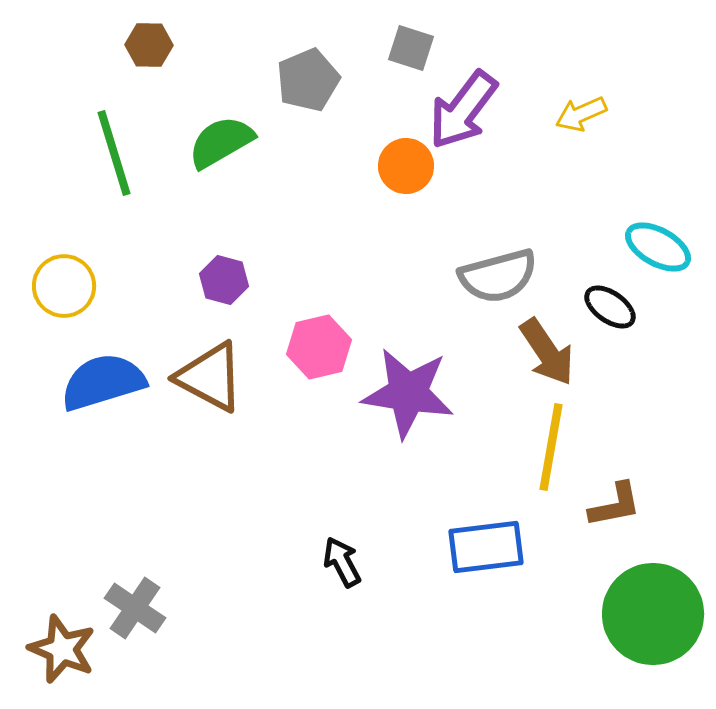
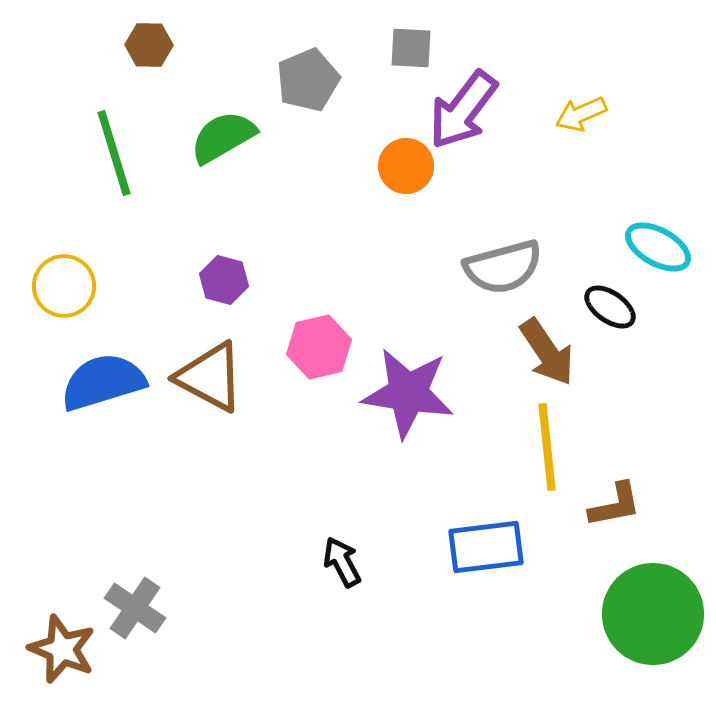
gray square: rotated 15 degrees counterclockwise
green semicircle: moved 2 px right, 5 px up
gray semicircle: moved 5 px right, 9 px up
yellow line: moved 4 px left; rotated 16 degrees counterclockwise
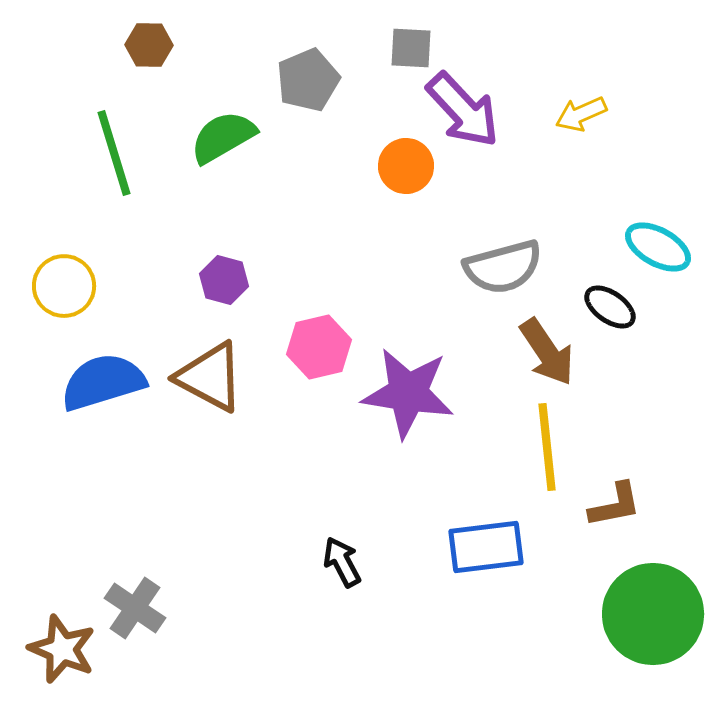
purple arrow: rotated 80 degrees counterclockwise
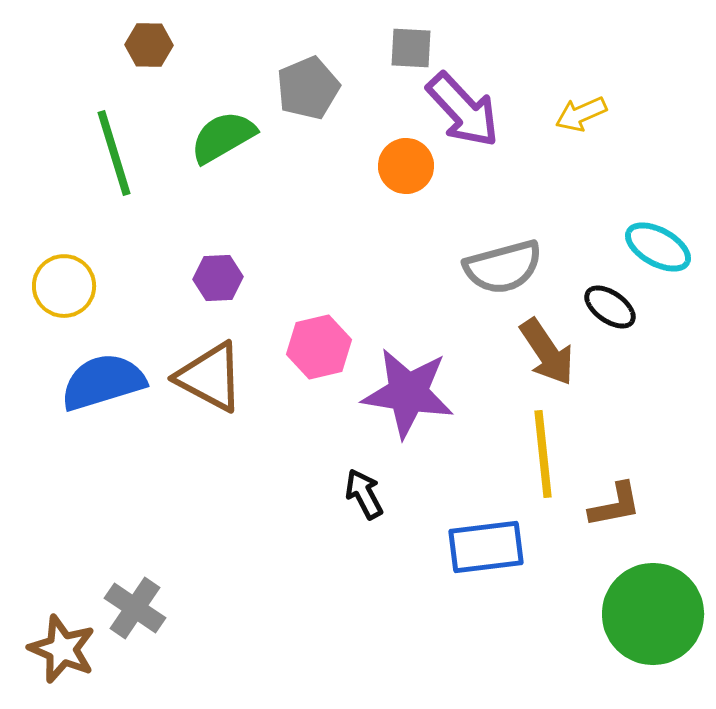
gray pentagon: moved 8 px down
purple hexagon: moved 6 px left, 2 px up; rotated 18 degrees counterclockwise
yellow line: moved 4 px left, 7 px down
black arrow: moved 22 px right, 68 px up
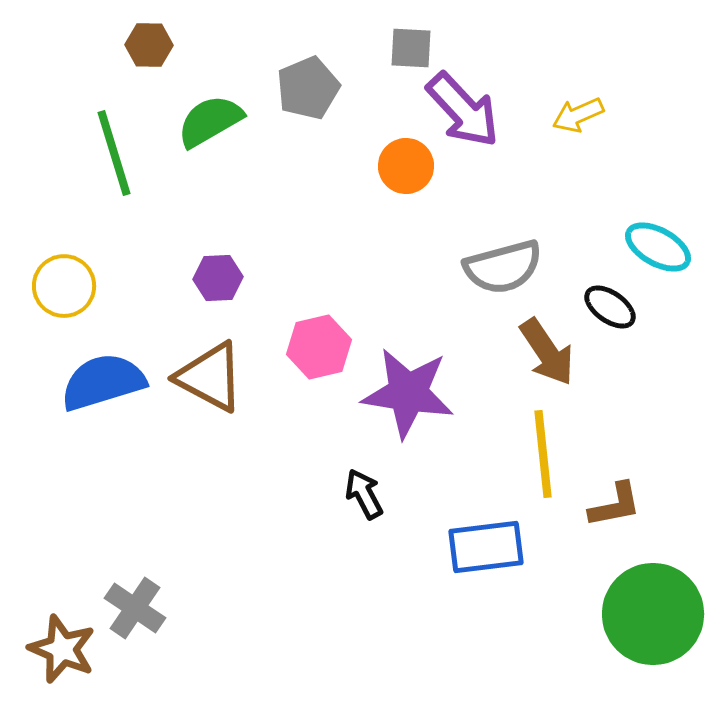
yellow arrow: moved 3 px left, 1 px down
green semicircle: moved 13 px left, 16 px up
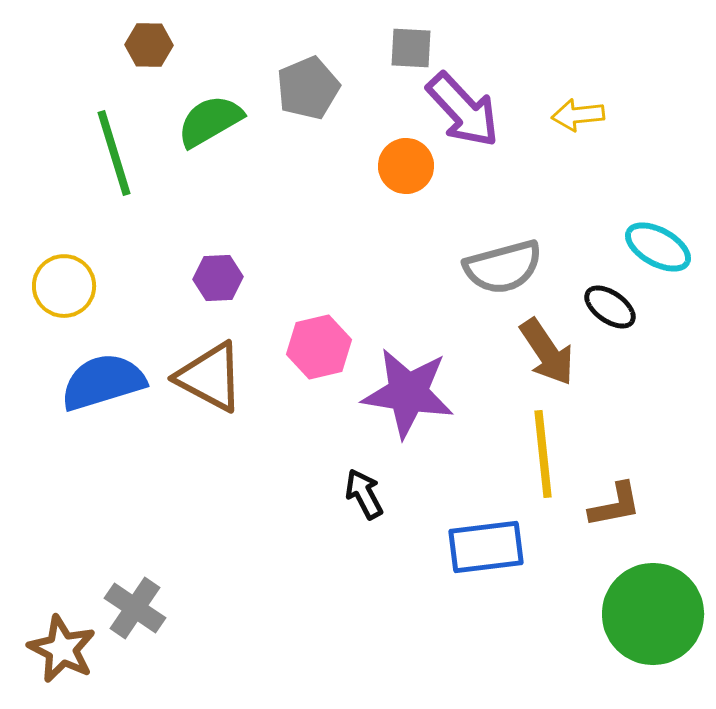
yellow arrow: rotated 18 degrees clockwise
brown star: rotated 4 degrees clockwise
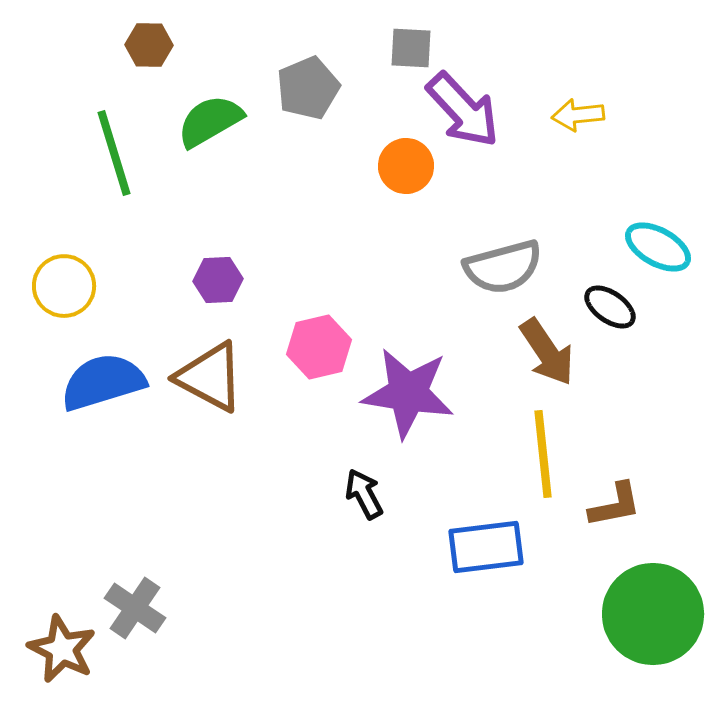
purple hexagon: moved 2 px down
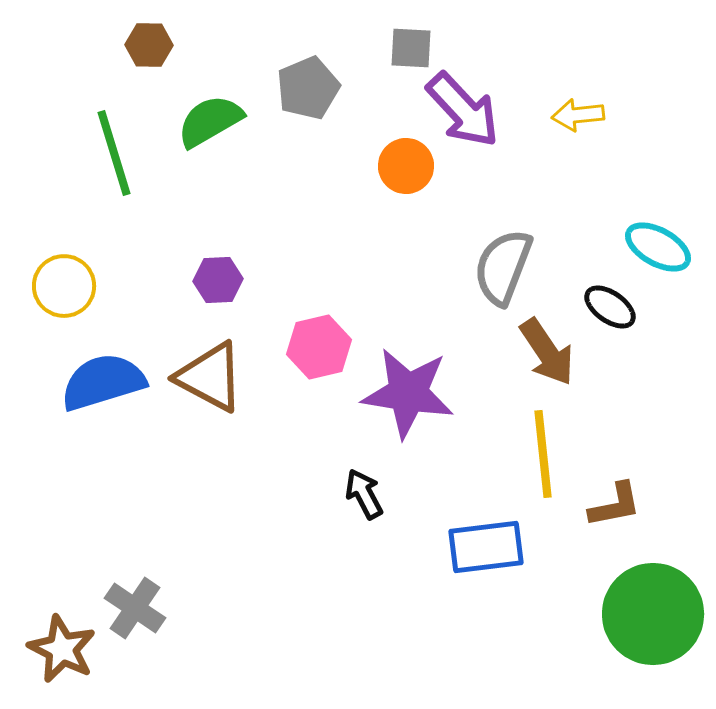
gray semicircle: rotated 126 degrees clockwise
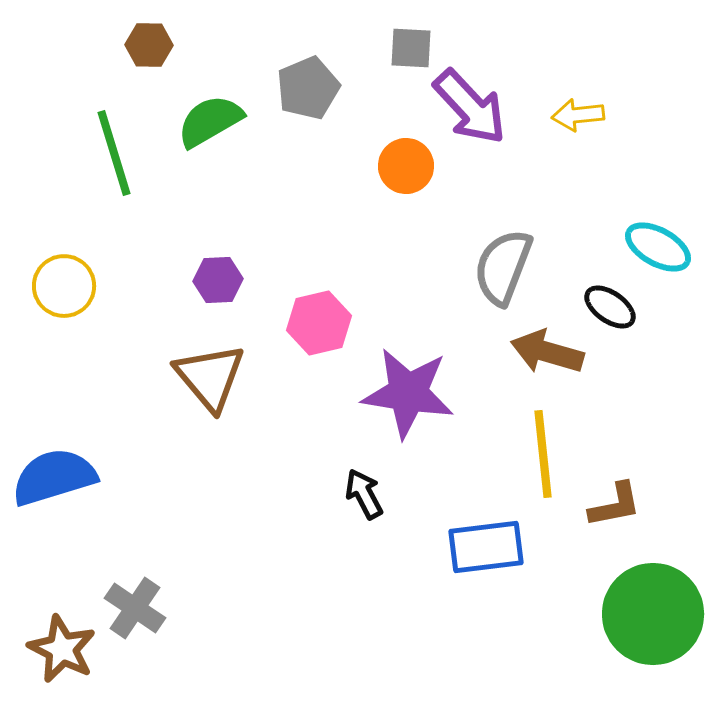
purple arrow: moved 7 px right, 3 px up
pink hexagon: moved 24 px up
brown arrow: rotated 140 degrees clockwise
brown triangle: rotated 22 degrees clockwise
blue semicircle: moved 49 px left, 95 px down
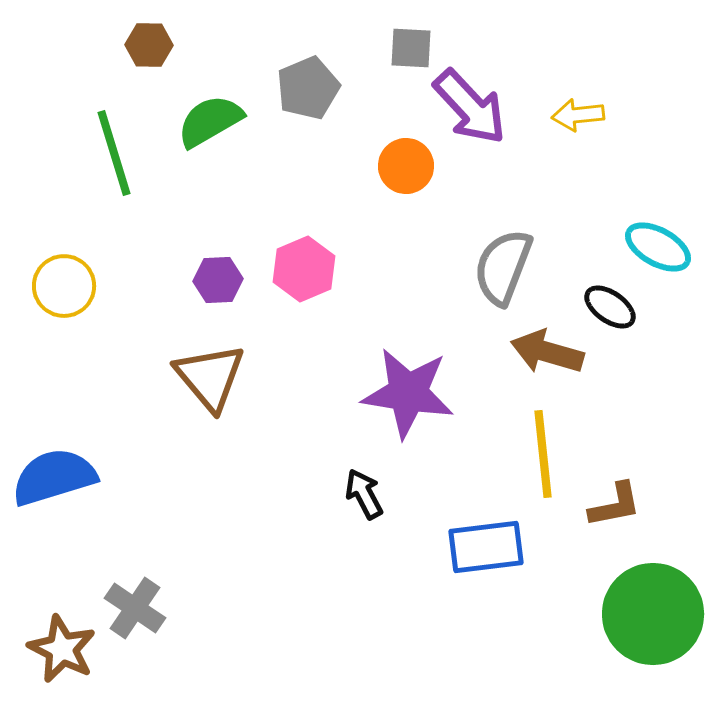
pink hexagon: moved 15 px left, 54 px up; rotated 10 degrees counterclockwise
